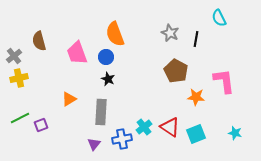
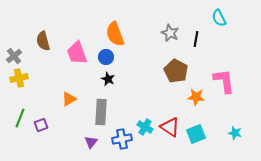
brown semicircle: moved 4 px right
green line: rotated 42 degrees counterclockwise
cyan cross: moved 1 px right; rotated 21 degrees counterclockwise
purple triangle: moved 3 px left, 2 px up
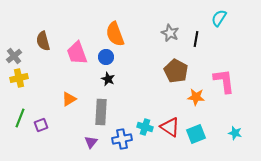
cyan semicircle: rotated 60 degrees clockwise
cyan cross: rotated 14 degrees counterclockwise
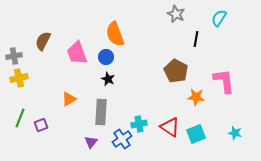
gray star: moved 6 px right, 19 px up
brown semicircle: rotated 42 degrees clockwise
gray cross: rotated 28 degrees clockwise
cyan cross: moved 6 px left, 3 px up; rotated 28 degrees counterclockwise
blue cross: rotated 24 degrees counterclockwise
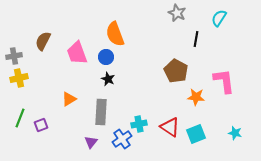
gray star: moved 1 px right, 1 px up
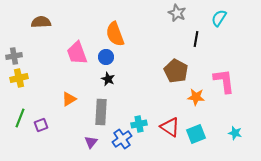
brown semicircle: moved 2 px left, 19 px up; rotated 60 degrees clockwise
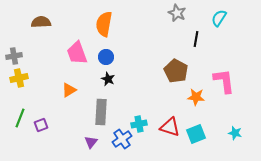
orange semicircle: moved 11 px left, 10 px up; rotated 30 degrees clockwise
orange triangle: moved 9 px up
red triangle: rotated 15 degrees counterclockwise
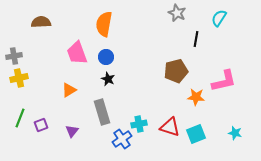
brown pentagon: rotated 30 degrees clockwise
pink L-shape: rotated 84 degrees clockwise
gray rectangle: moved 1 px right; rotated 20 degrees counterclockwise
purple triangle: moved 19 px left, 11 px up
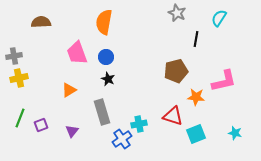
orange semicircle: moved 2 px up
red triangle: moved 3 px right, 11 px up
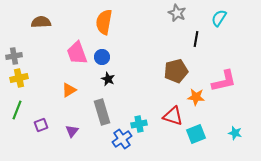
blue circle: moved 4 px left
green line: moved 3 px left, 8 px up
